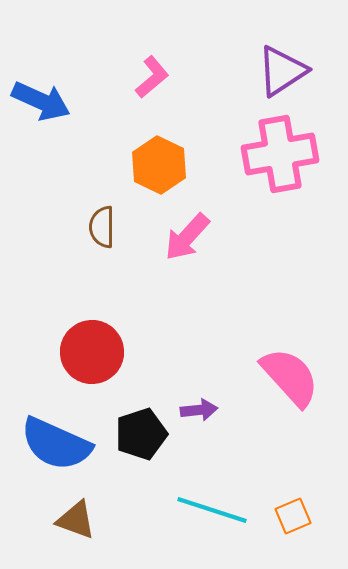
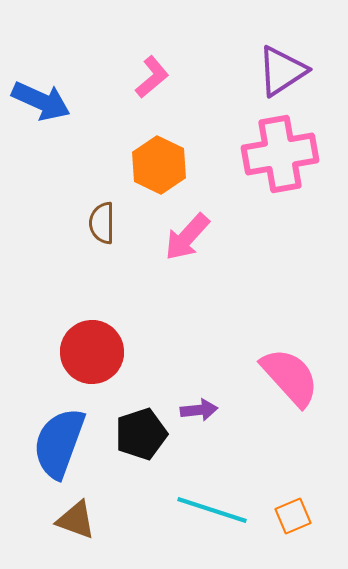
brown semicircle: moved 4 px up
blue semicircle: moved 3 px right, 1 px up; rotated 86 degrees clockwise
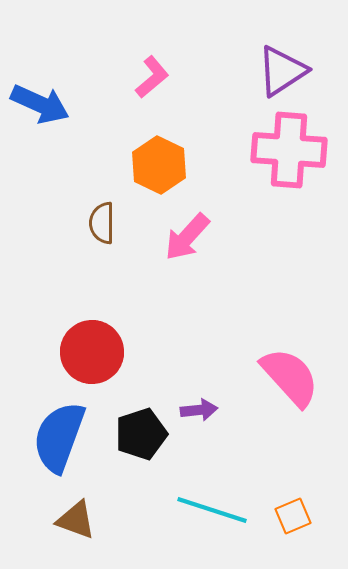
blue arrow: moved 1 px left, 3 px down
pink cross: moved 9 px right, 4 px up; rotated 14 degrees clockwise
blue semicircle: moved 6 px up
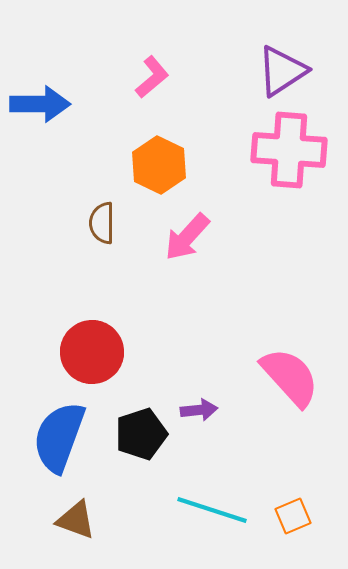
blue arrow: rotated 24 degrees counterclockwise
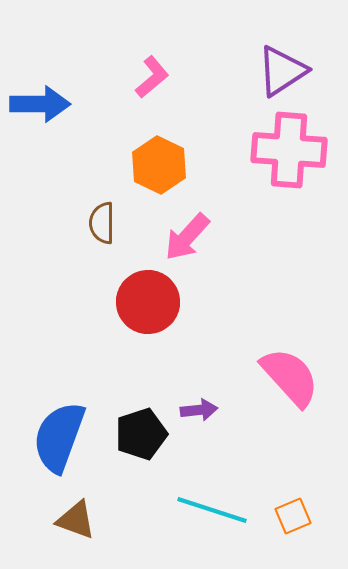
red circle: moved 56 px right, 50 px up
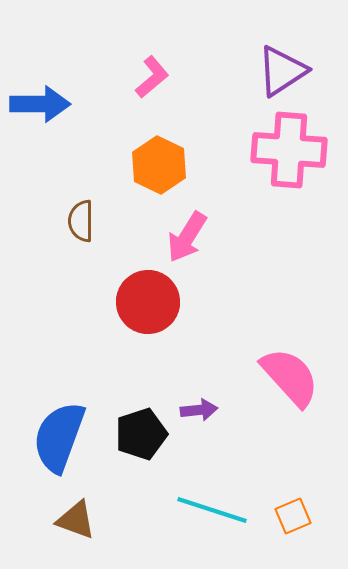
brown semicircle: moved 21 px left, 2 px up
pink arrow: rotated 10 degrees counterclockwise
